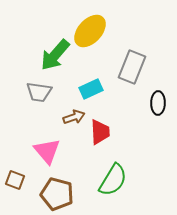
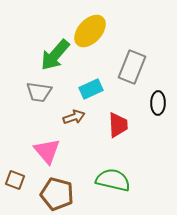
red trapezoid: moved 18 px right, 7 px up
green semicircle: rotated 108 degrees counterclockwise
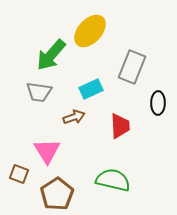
green arrow: moved 4 px left
red trapezoid: moved 2 px right, 1 px down
pink triangle: rotated 8 degrees clockwise
brown square: moved 4 px right, 6 px up
brown pentagon: rotated 24 degrees clockwise
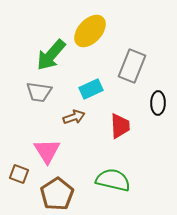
gray rectangle: moved 1 px up
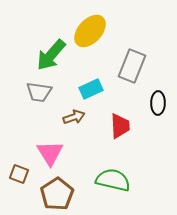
pink triangle: moved 3 px right, 2 px down
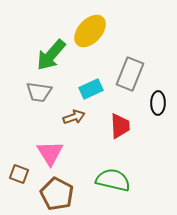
gray rectangle: moved 2 px left, 8 px down
brown pentagon: rotated 12 degrees counterclockwise
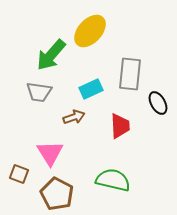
gray rectangle: rotated 16 degrees counterclockwise
black ellipse: rotated 30 degrees counterclockwise
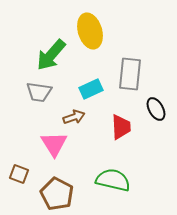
yellow ellipse: rotated 60 degrees counterclockwise
black ellipse: moved 2 px left, 6 px down
red trapezoid: moved 1 px right, 1 px down
pink triangle: moved 4 px right, 9 px up
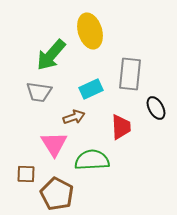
black ellipse: moved 1 px up
brown square: moved 7 px right; rotated 18 degrees counterclockwise
green semicircle: moved 21 px left, 20 px up; rotated 16 degrees counterclockwise
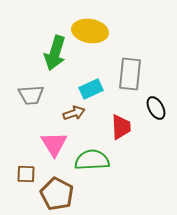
yellow ellipse: rotated 64 degrees counterclockwise
green arrow: moved 4 px right, 2 px up; rotated 24 degrees counterclockwise
gray trapezoid: moved 8 px left, 3 px down; rotated 12 degrees counterclockwise
brown arrow: moved 4 px up
